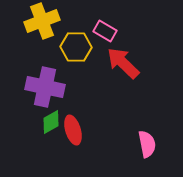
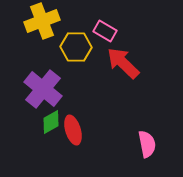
purple cross: moved 2 px left, 2 px down; rotated 27 degrees clockwise
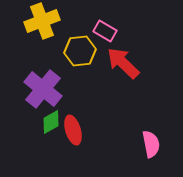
yellow hexagon: moved 4 px right, 4 px down; rotated 8 degrees counterclockwise
pink semicircle: moved 4 px right
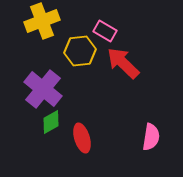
red ellipse: moved 9 px right, 8 px down
pink semicircle: moved 7 px up; rotated 20 degrees clockwise
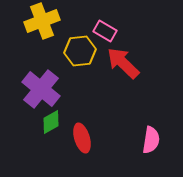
purple cross: moved 2 px left
pink semicircle: moved 3 px down
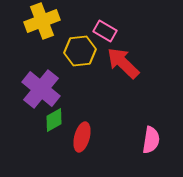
green diamond: moved 3 px right, 2 px up
red ellipse: moved 1 px up; rotated 32 degrees clockwise
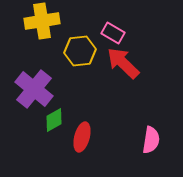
yellow cross: rotated 12 degrees clockwise
pink rectangle: moved 8 px right, 2 px down
purple cross: moved 7 px left
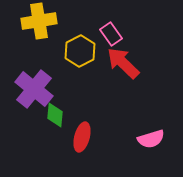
yellow cross: moved 3 px left
pink rectangle: moved 2 px left, 1 px down; rotated 25 degrees clockwise
yellow hexagon: rotated 20 degrees counterclockwise
green diamond: moved 1 px right, 5 px up; rotated 55 degrees counterclockwise
pink semicircle: moved 1 px up; rotated 64 degrees clockwise
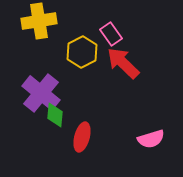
yellow hexagon: moved 2 px right, 1 px down
purple cross: moved 7 px right, 4 px down
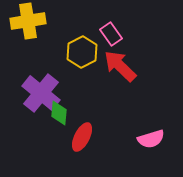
yellow cross: moved 11 px left
red arrow: moved 3 px left, 3 px down
green diamond: moved 4 px right, 2 px up
red ellipse: rotated 12 degrees clockwise
